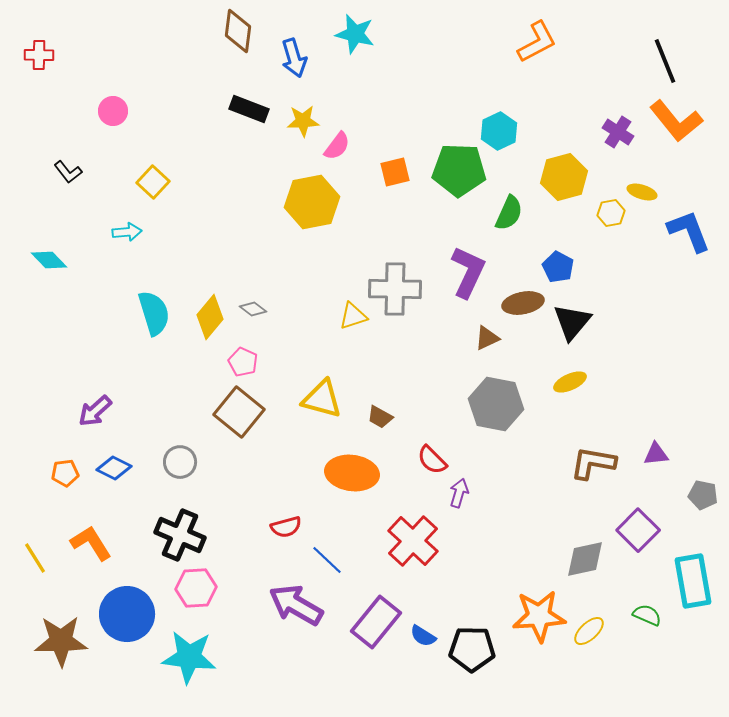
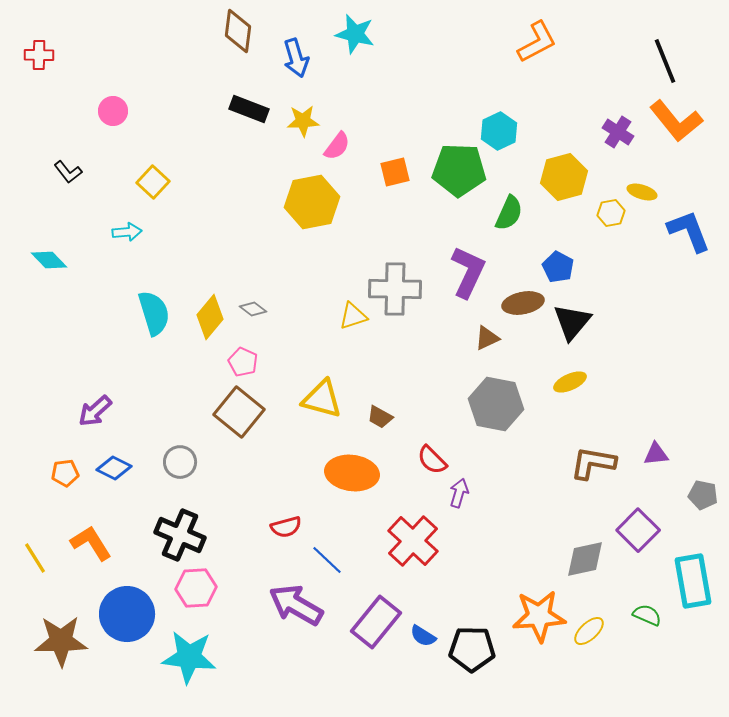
blue arrow at (294, 58): moved 2 px right
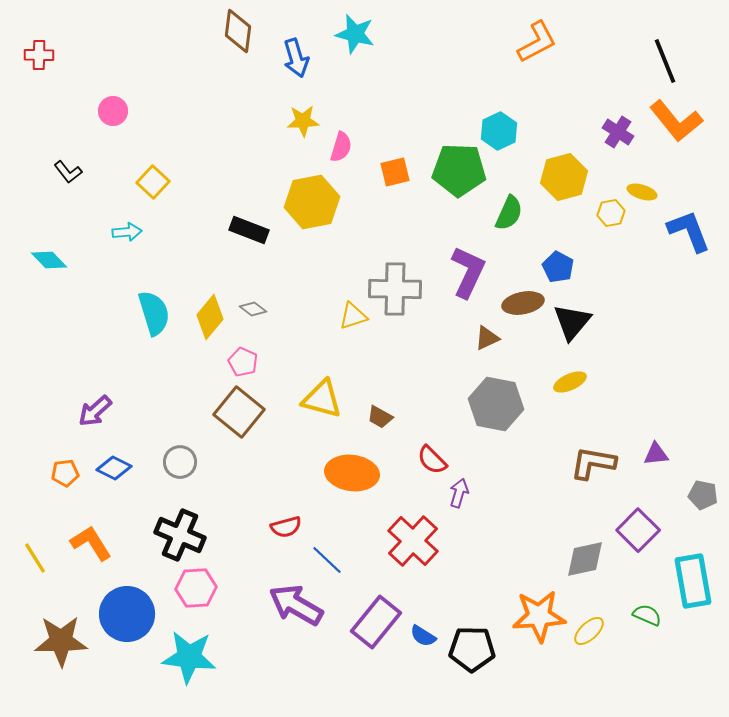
black rectangle at (249, 109): moved 121 px down
pink semicircle at (337, 146): moved 4 px right, 1 px down; rotated 20 degrees counterclockwise
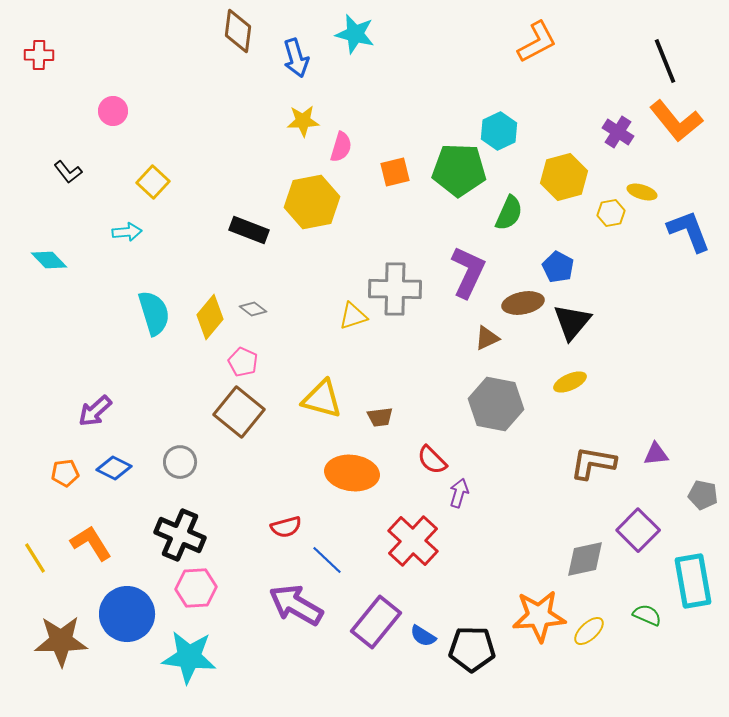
brown trapezoid at (380, 417): rotated 36 degrees counterclockwise
